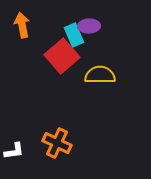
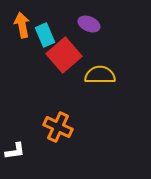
purple ellipse: moved 2 px up; rotated 25 degrees clockwise
cyan rectangle: moved 29 px left
red square: moved 2 px right, 1 px up
orange cross: moved 1 px right, 16 px up
white L-shape: moved 1 px right
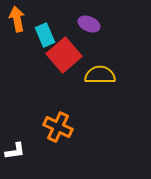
orange arrow: moved 5 px left, 6 px up
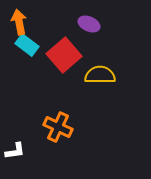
orange arrow: moved 2 px right, 3 px down
cyan rectangle: moved 18 px left, 10 px down; rotated 30 degrees counterclockwise
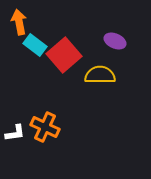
purple ellipse: moved 26 px right, 17 px down
cyan rectangle: moved 8 px right
orange cross: moved 13 px left
white L-shape: moved 18 px up
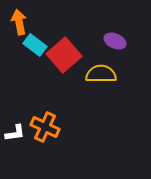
yellow semicircle: moved 1 px right, 1 px up
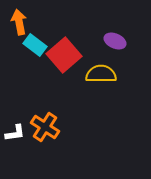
orange cross: rotated 8 degrees clockwise
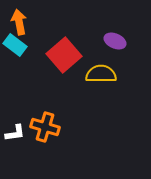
cyan rectangle: moved 20 px left
orange cross: rotated 16 degrees counterclockwise
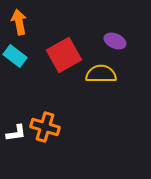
cyan rectangle: moved 11 px down
red square: rotated 12 degrees clockwise
white L-shape: moved 1 px right
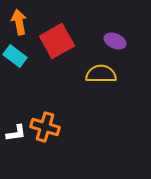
red square: moved 7 px left, 14 px up
